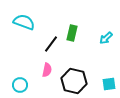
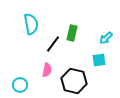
cyan semicircle: moved 7 px right, 2 px down; rotated 60 degrees clockwise
black line: moved 2 px right
cyan square: moved 10 px left, 24 px up
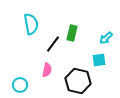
black hexagon: moved 4 px right
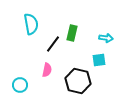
cyan arrow: rotated 128 degrees counterclockwise
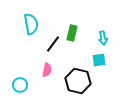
cyan arrow: moved 3 px left; rotated 72 degrees clockwise
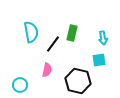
cyan semicircle: moved 8 px down
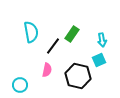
green rectangle: moved 1 px down; rotated 21 degrees clockwise
cyan arrow: moved 1 px left, 2 px down
black line: moved 2 px down
cyan square: rotated 16 degrees counterclockwise
black hexagon: moved 5 px up
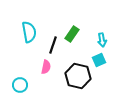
cyan semicircle: moved 2 px left
black line: moved 1 px up; rotated 18 degrees counterclockwise
pink semicircle: moved 1 px left, 3 px up
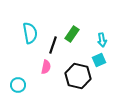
cyan semicircle: moved 1 px right, 1 px down
cyan circle: moved 2 px left
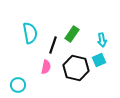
black hexagon: moved 2 px left, 8 px up
